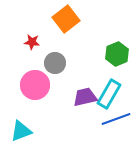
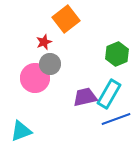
red star: moved 12 px right; rotated 28 degrees counterclockwise
gray circle: moved 5 px left, 1 px down
pink circle: moved 7 px up
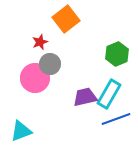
red star: moved 4 px left
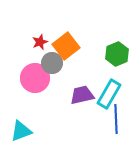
orange square: moved 27 px down
gray circle: moved 2 px right, 1 px up
purple trapezoid: moved 3 px left, 2 px up
blue line: rotated 72 degrees counterclockwise
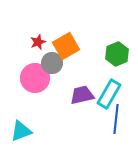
red star: moved 2 px left
orange square: rotated 8 degrees clockwise
blue line: rotated 8 degrees clockwise
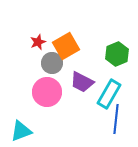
pink circle: moved 12 px right, 14 px down
purple trapezoid: moved 13 px up; rotated 140 degrees counterclockwise
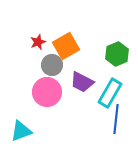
gray circle: moved 2 px down
cyan rectangle: moved 1 px right, 1 px up
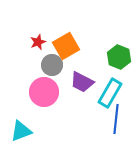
green hexagon: moved 2 px right, 3 px down; rotated 15 degrees counterclockwise
pink circle: moved 3 px left
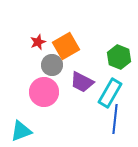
blue line: moved 1 px left
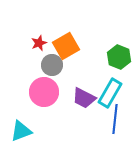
red star: moved 1 px right, 1 px down
purple trapezoid: moved 2 px right, 16 px down
